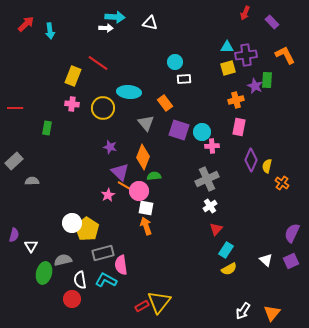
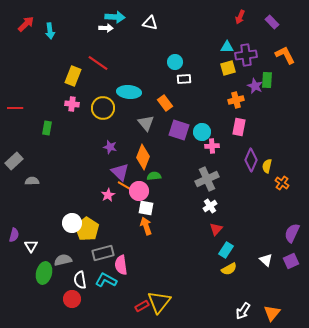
red arrow at (245, 13): moved 5 px left, 4 px down
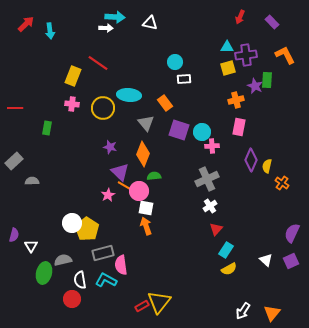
cyan ellipse at (129, 92): moved 3 px down
orange diamond at (143, 157): moved 3 px up
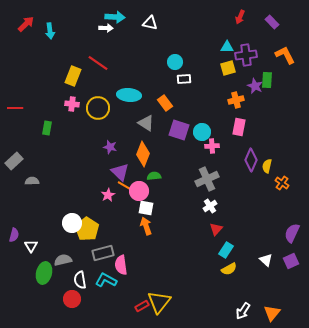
yellow circle at (103, 108): moved 5 px left
gray triangle at (146, 123): rotated 18 degrees counterclockwise
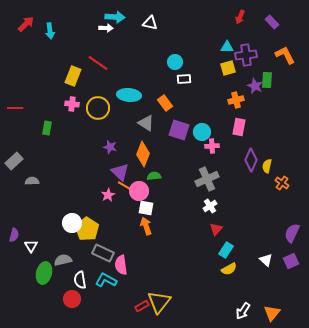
gray rectangle at (103, 253): rotated 40 degrees clockwise
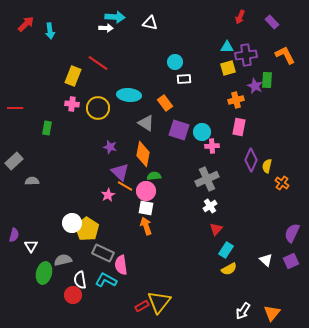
orange diamond at (143, 154): rotated 10 degrees counterclockwise
pink circle at (139, 191): moved 7 px right
red circle at (72, 299): moved 1 px right, 4 px up
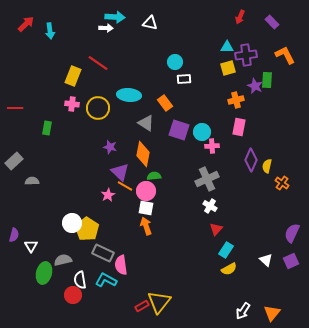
white cross at (210, 206): rotated 24 degrees counterclockwise
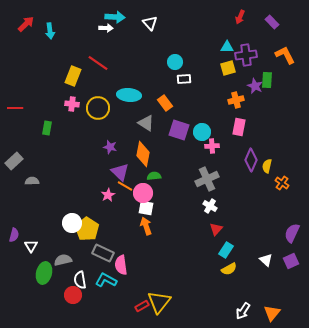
white triangle at (150, 23): rotated 35 degrees clockwise
pink circle at (146, 191): moved 3 px left, 2 px down
